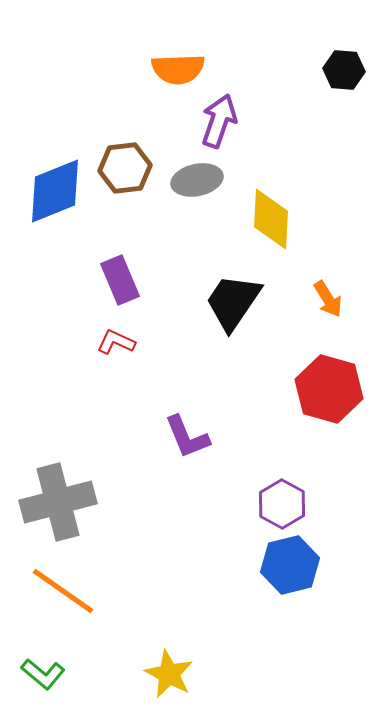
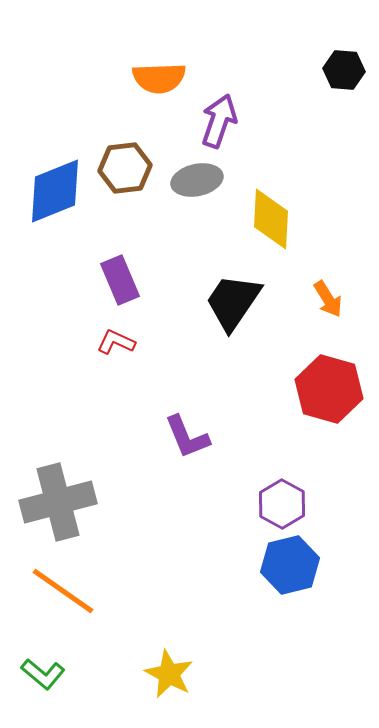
orange semicircle: moved 19 px left, 9 px down
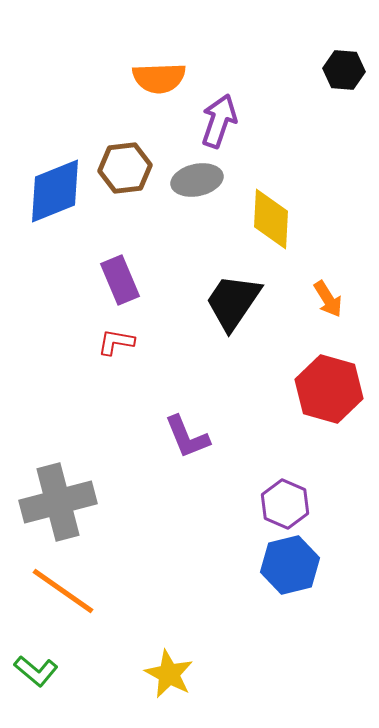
red L-shape: rotated 15 degrees counterclockwise
purple hexagon: moved 3 px right; rotated 6 degrees counterclockwise
green L-shape: moved 7 px left, 3 px up
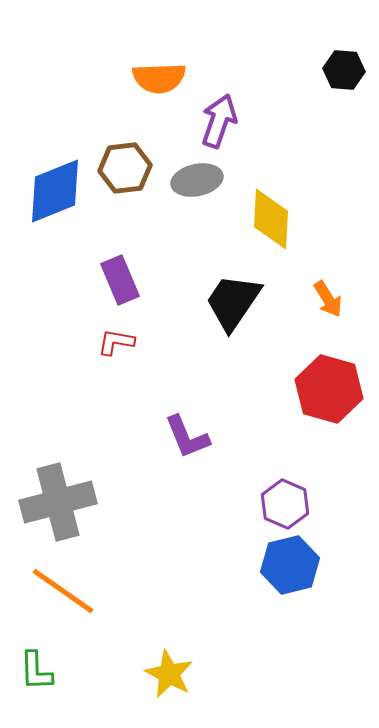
green L-shape: rotated 48 degrees clockwise
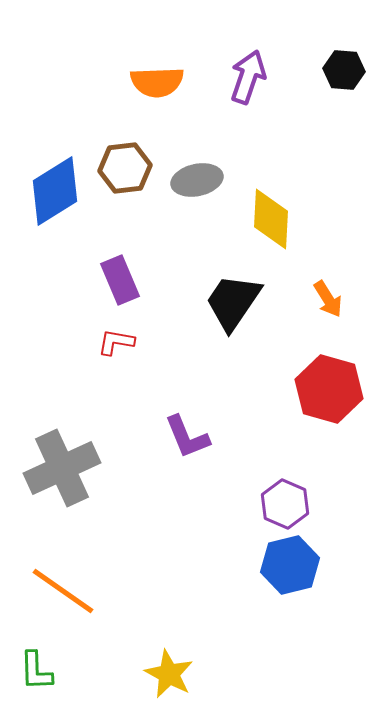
orange semicircle: moved 2 px left, 4 px down
purple arrow: moved 29 px right, 44 px up
blue diamond: rotated 10 degrees counterclockwise
gray cross: moved 4 px right, 34 px up; rotated 10 degrees counterclockwise
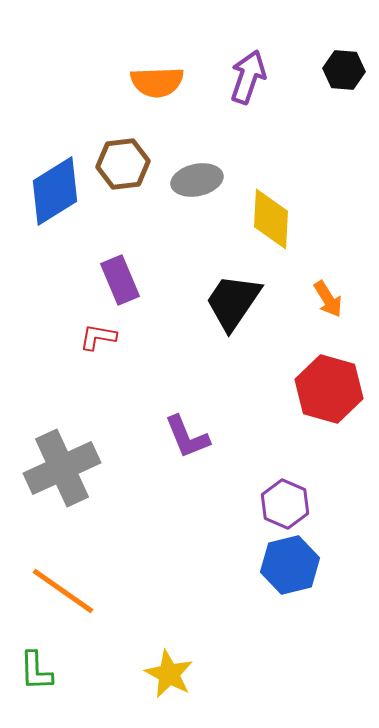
brown hexagon: moved 2 px left, 4 px up
red L-shape: moved 18 px left, 5 px up
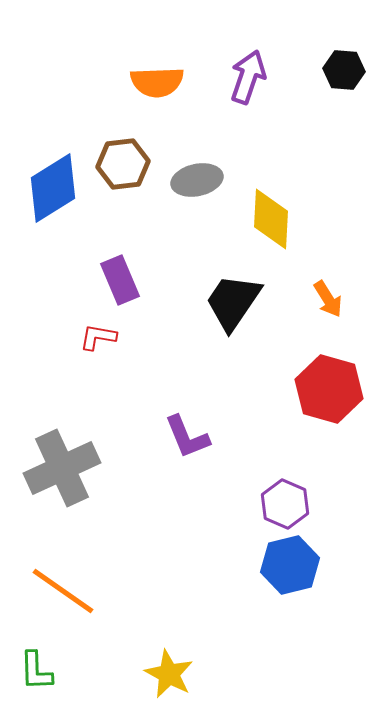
blue diamond: moved 2 px left, 3 px up
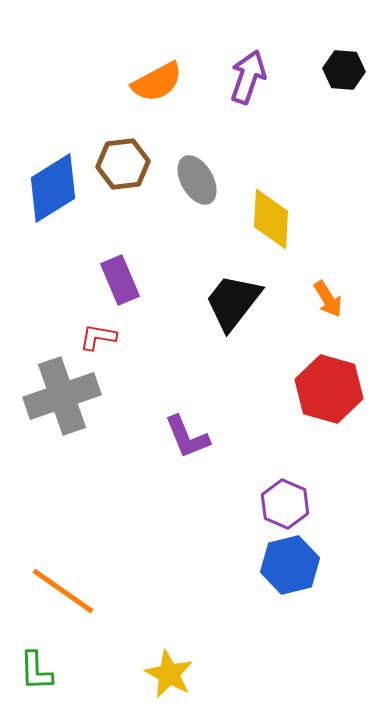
orange semicircle: rotated 26 degrees counterclockwise
gray ellipse: rotated 72 degrees clockwise
black trapezoid: rotated 4 degrees clockwise
gray cross: moved 72 px up; rotated 6 degrees clockwise
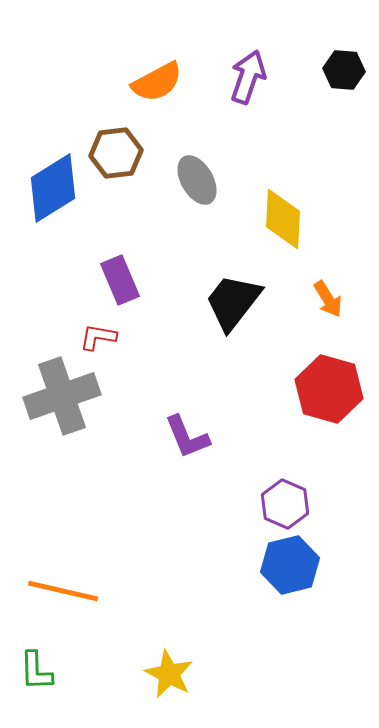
brown hexagon: moved 7 px left, 11 px up
yellow diamond: moved 12 px right
orange line: rotated 22 degrees counterclockwise
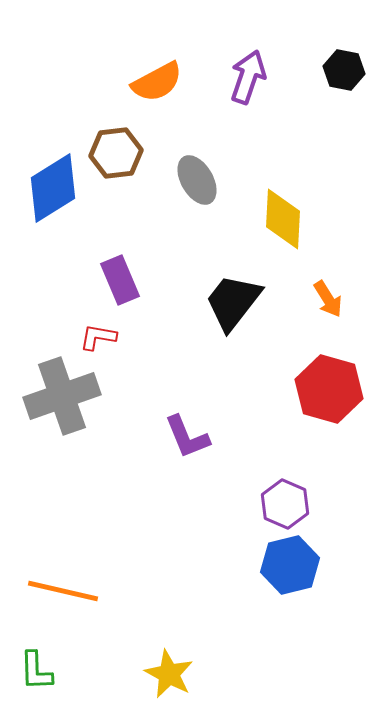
black hexagon: rotated 6 degrees clockwise
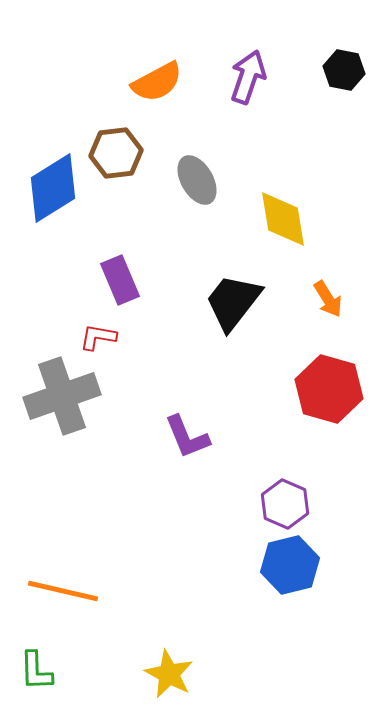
yellow diamond: rotated 12 degrees counterclockwise
